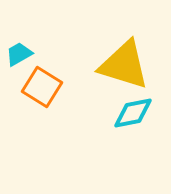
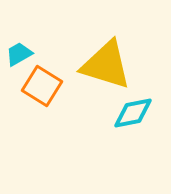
yellow triangle: moved 18 px left
orange square: moved 1 px up
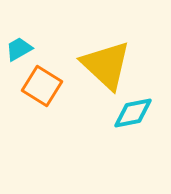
cyan trapezoid: moved 5 px up
yellow triangle: rotated 26 degrees clockwise
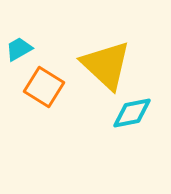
orange square: moved 2 px right, 1 px down
cyan diamond: moved 1 px left
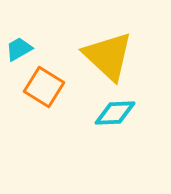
yellow triangle: moved 2 px right, 9 px up
cyan diamond: moved 17 px left; rotated 9 degrees clockwise
